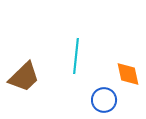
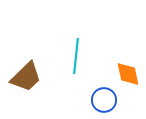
brown trapezoid: moved 2 px right
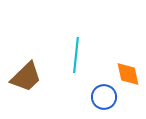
cyan line: moved 1 px up
blue circle: moved 3 px up
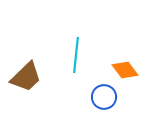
orange diamond: moved 3 px left, 4 px up; rotated 24 degrees counterclockwise
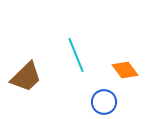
cyan line: rotated 28 degrees counterclockwise
blue circle: moved 5 px down
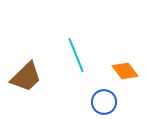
orange diamond: moved 1 px down
